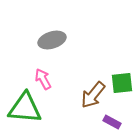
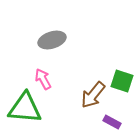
green square: moved 2 px up; rotated 25 degrees clockwise
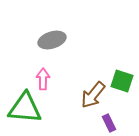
pink arrow: rotated 30 degrees clockwise
purple rectangle: moved 3 px left, 1 px down; rotated 36 degrees clockwise
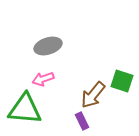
gray ellipse: moved 4 px left, 6 px down
pink arrow: rotated 110 degrees counterclockwise
green triangle: moved 1 px down
purple rectangle: moved 27 px left, 2 px up
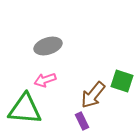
pink arrow: moved 2 px right, 1 px down
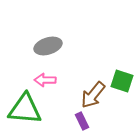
pink arrow: rotated 20 degrees clockwise
